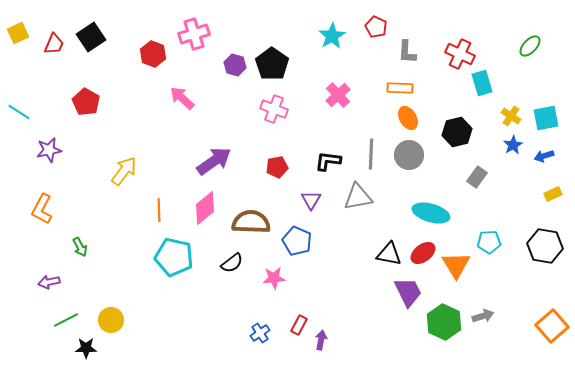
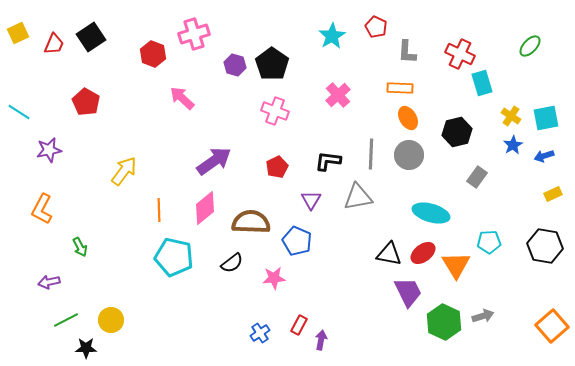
pink cross at (274, 109): moved 1 px right, 2 px down
red pentagon at (277, 167): rotated 15 degrees counterclockwise
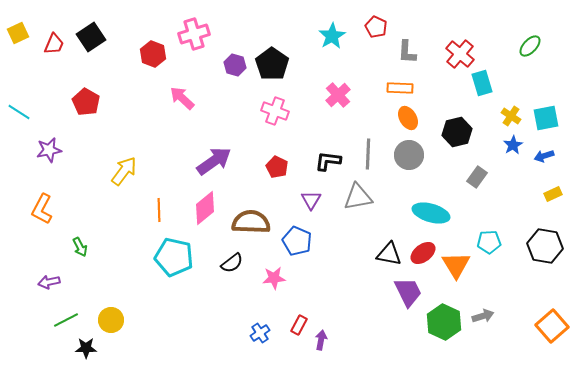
red cross at (460, 54): rotated 16 degrees clockwise
gray line at (371, 154): moved 3 px left
red pentagon at (277, 167): rotated 20 degrees counterclockwise
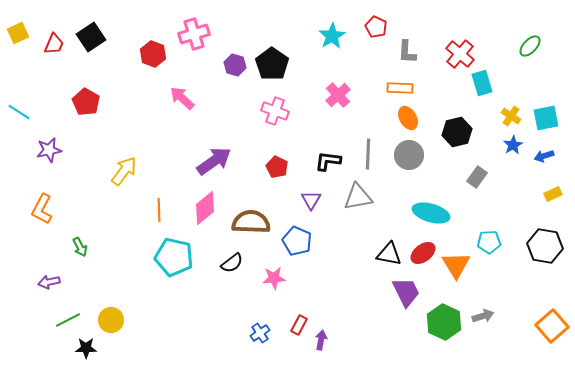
purple trapezoid at (408, 292): moved 2 px left
green line at (66, 320): moved 2 px right
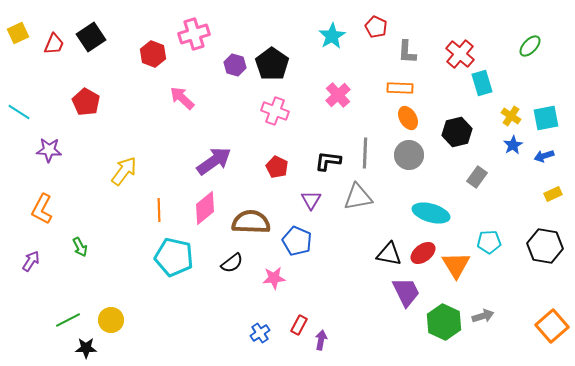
purple star at (49, 150): rotated 15 degrees clockwise
gray line at (368, 154): moved 3 px left, 1 px up
purple arrow at (49, 282): moved 18 px left, 21 px up; rotated 135 degrees clockwise
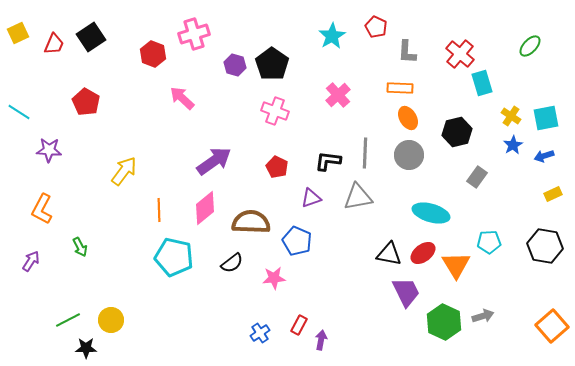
purple triangle at (311, 200): moved 2 px up; rotated 40 degrees clockwise
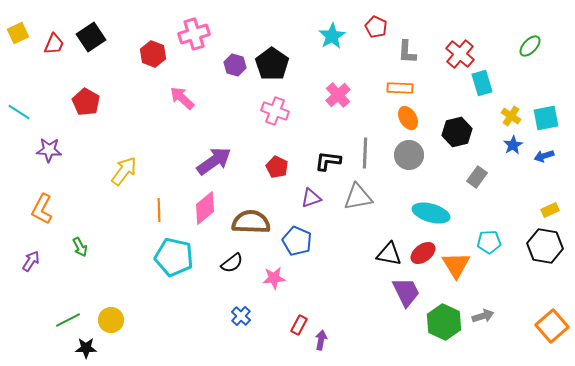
yellow rectangle at (553, 194): moved 3 px left, 16 px down
blue cross at (260, 333): moved 19 px left, 17 px up; rotated 12 degrees counterclockwise
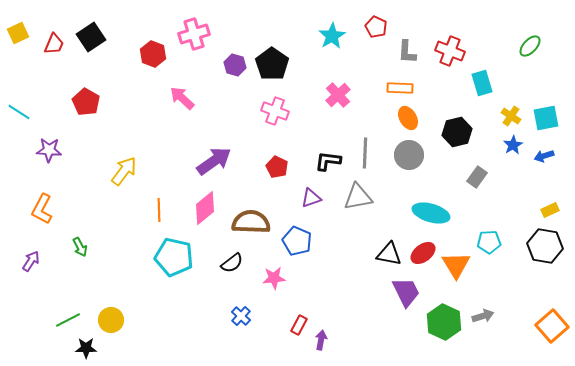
red cross at (460, 54): moved 10 px left, 3 px up; rotated 20 degrees counterclockwise
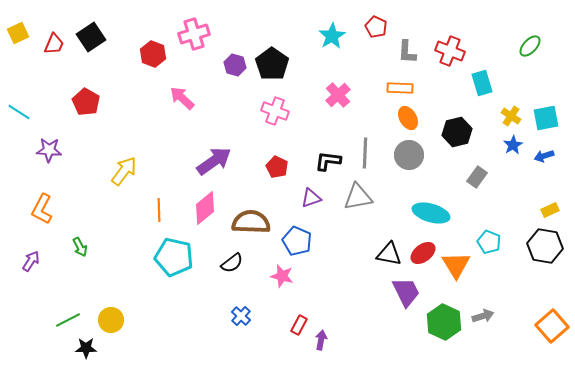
cyan pentagon at (489, 242): rotated 25 degrees clockwise
pink star at (274, 278): moved 8 px right, 2 px up; rotated 20 degrees clockwise
